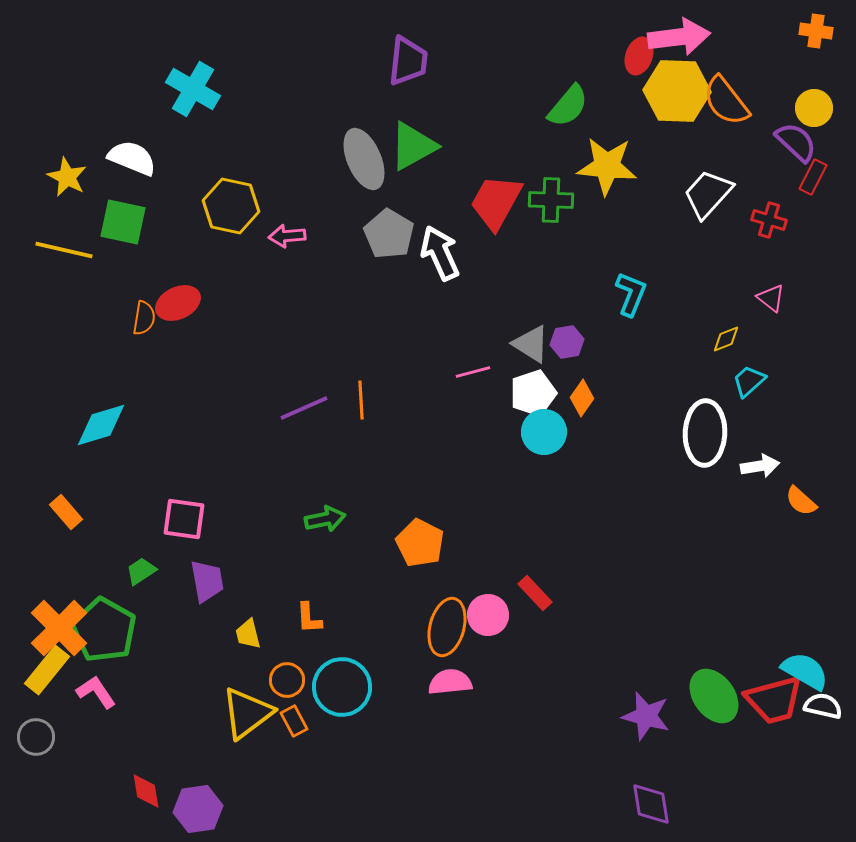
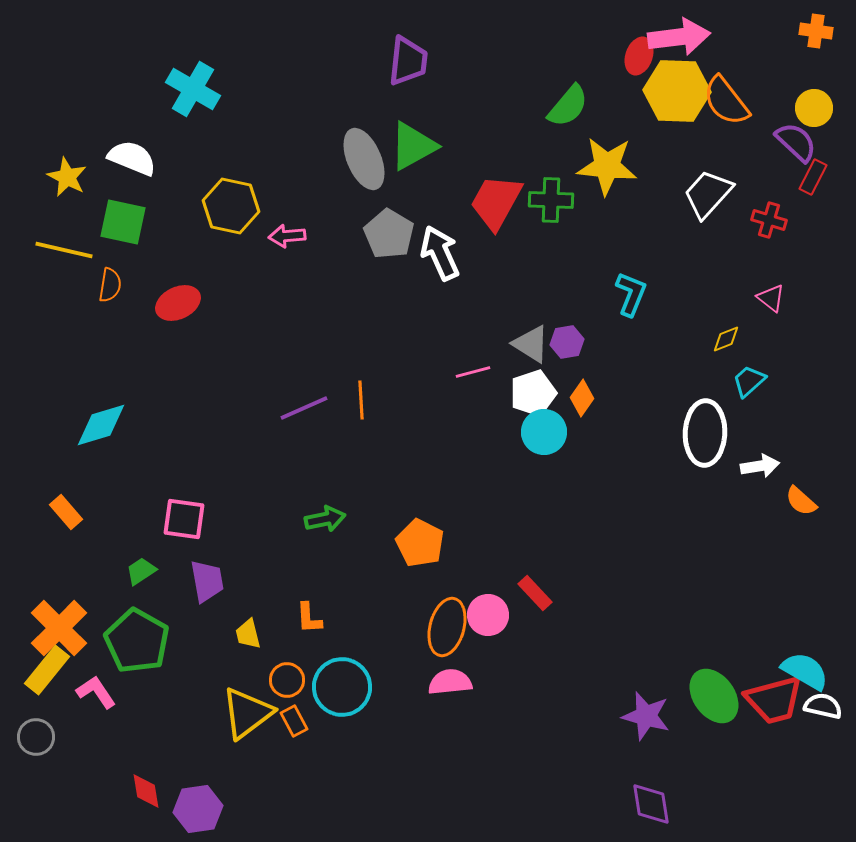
orange semicircle at (144, 318): moved 34 px left, 33 px up
green pentagon at (104, 630): moved 33 px right, 11 px down
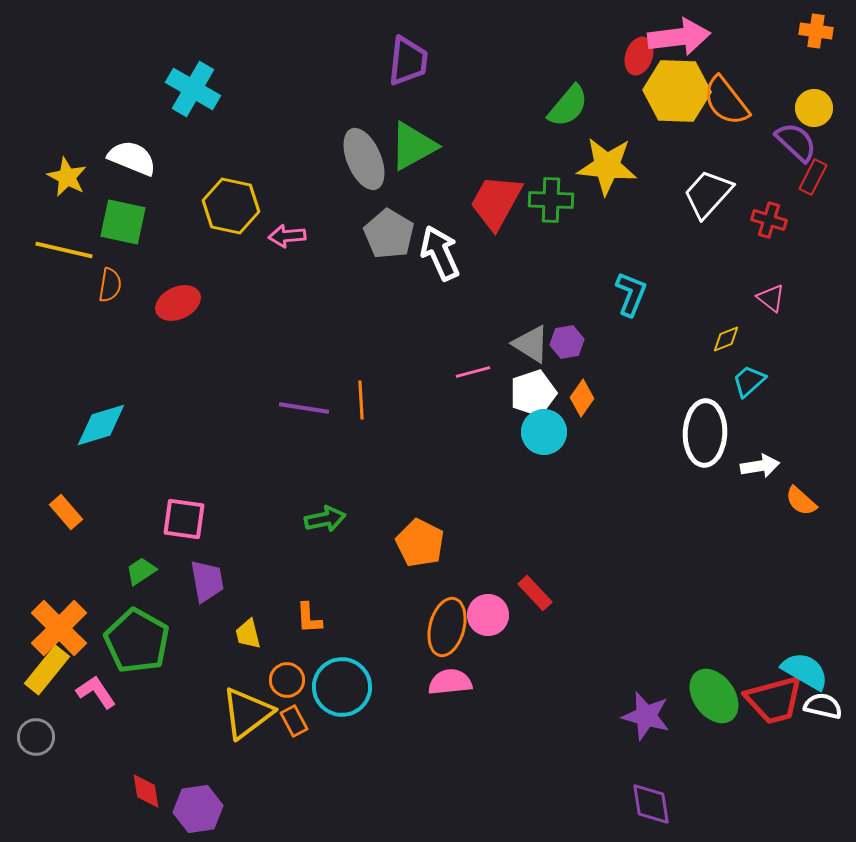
purple line at (304, 408): rotated 33 degrees clockwise
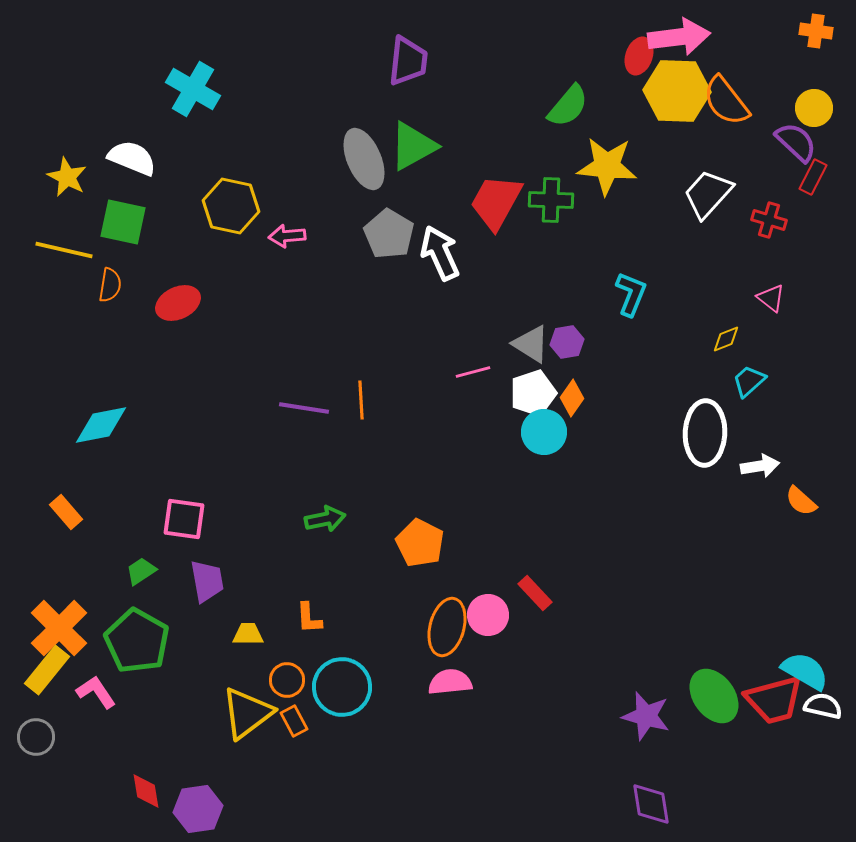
orange diamond at (582, 398): moved 10 px left
cyan diamond at (101, 425): rotated 6 degrees clockwise
yellow trapezoid at (248, 634): rotated 104 degrees clockwise
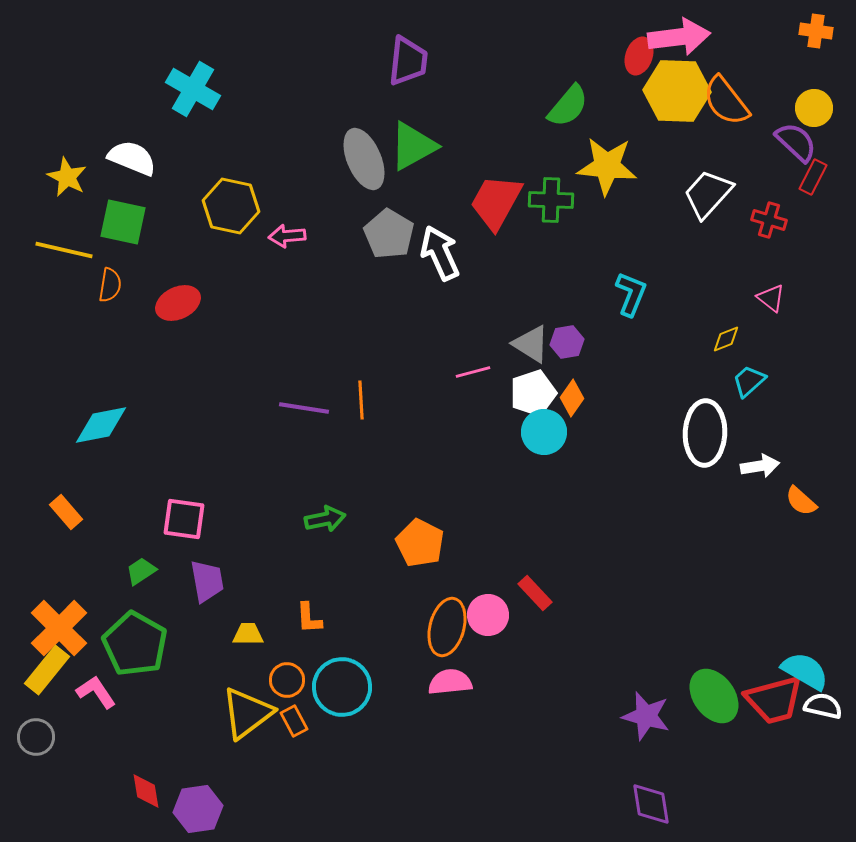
green pentagon at (137, 641): moved 2 px left, 3 px down
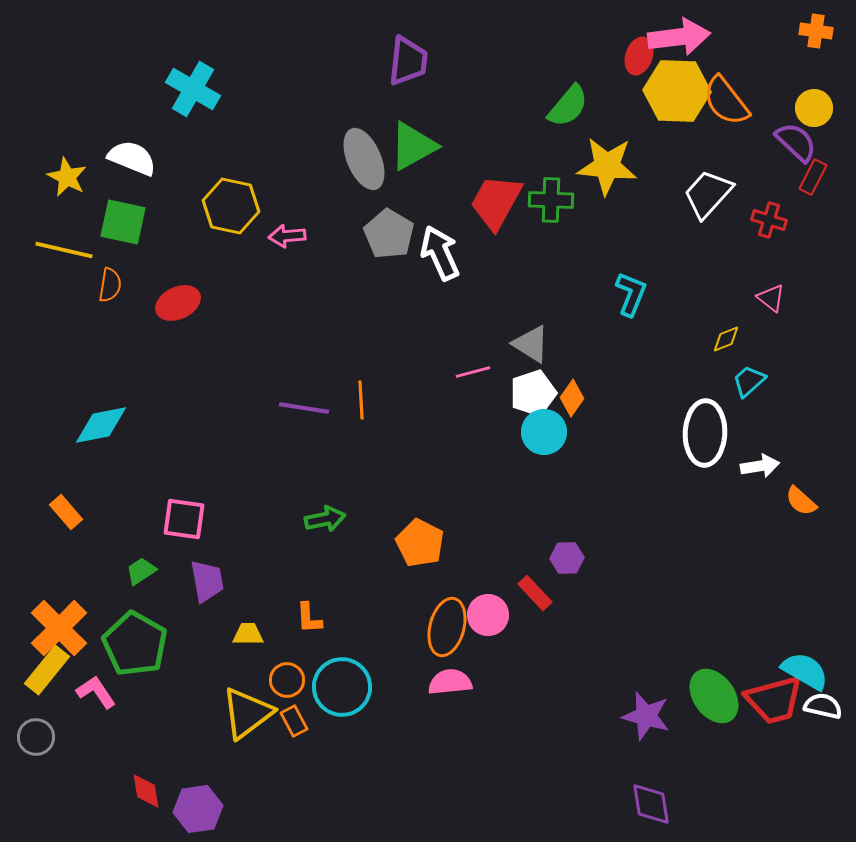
purple hexagon at (567, 342): moved 216 px down; rotated 8 degrees clockwise
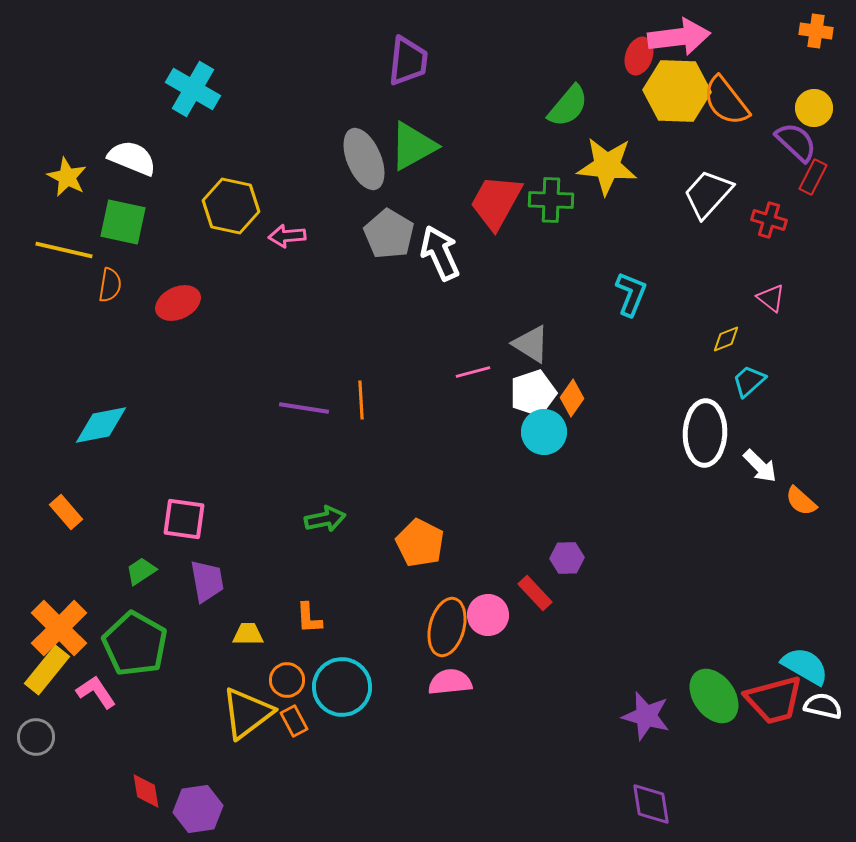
white arrow at (760, 466): rotated 54 degrees clockwise
cyan semicircle at (805, 671): moved 5 px up
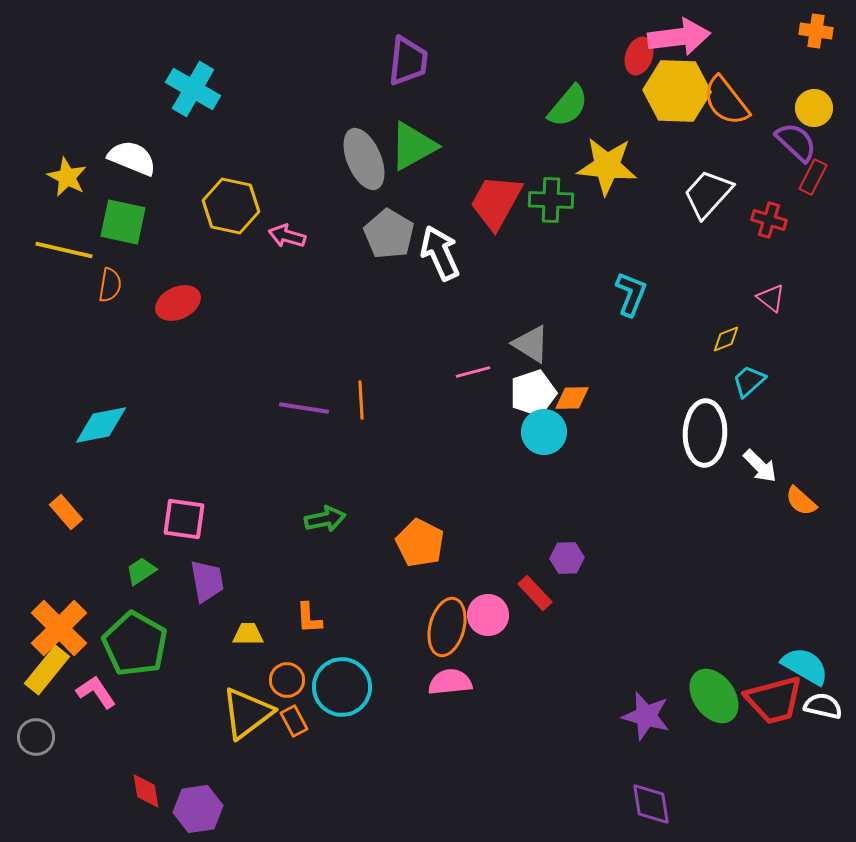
pink arrow at (287, 236): rotated 21 degrees clockwise
orange diamond at (572, 398): rotated 54 degrees clockwise
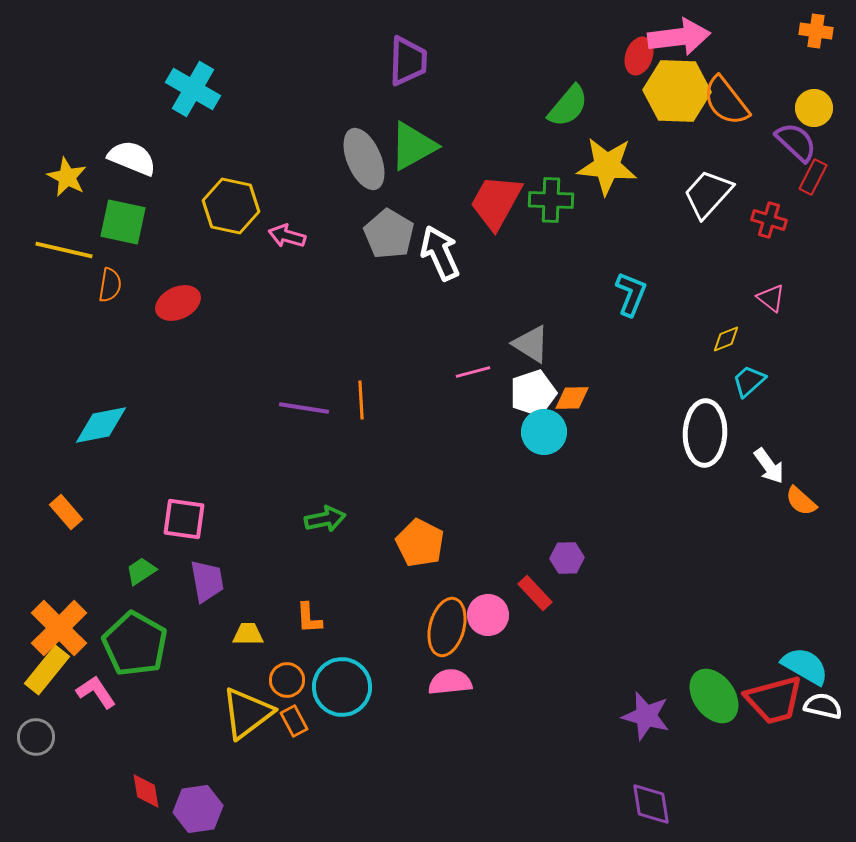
purple trapezoid at (408, 61): rotated 4 degrees counterclockwise
white arrow at (760, 466): moved 9 px right; rotated 9 degrees clockwise
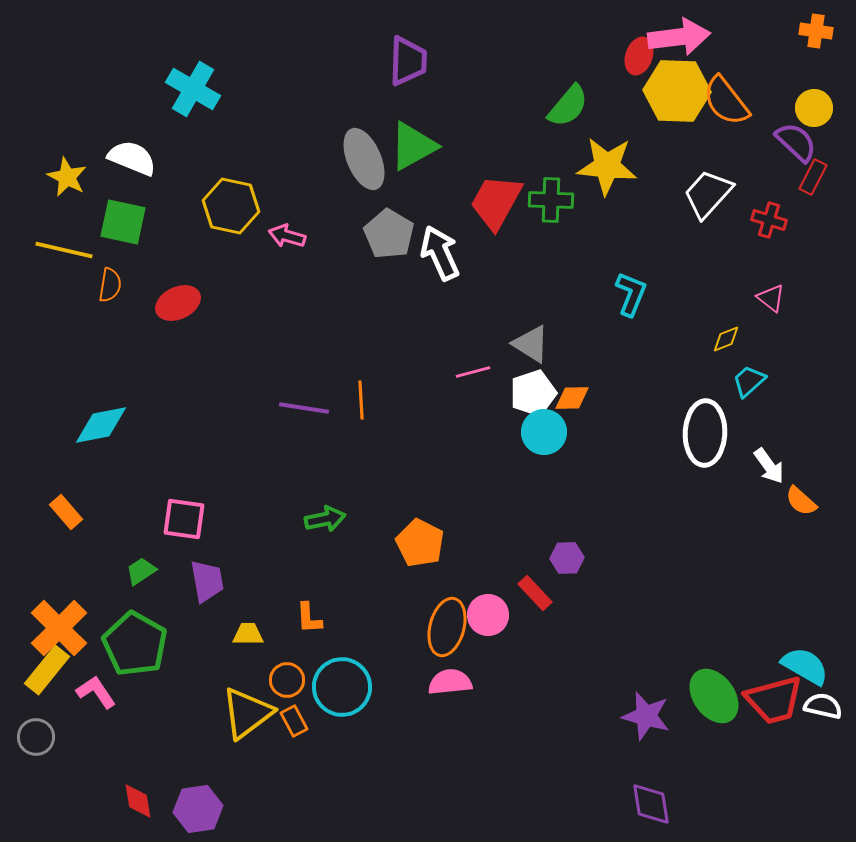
red diamond at (146, 791): moved 8 px left, 10 px down
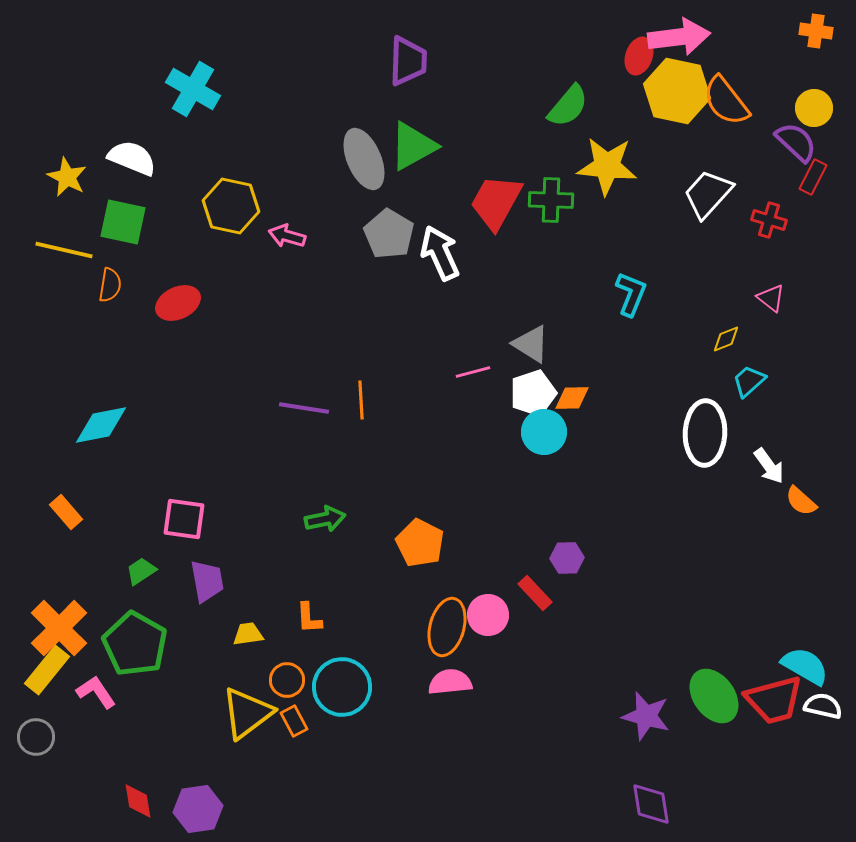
yellow hexagon at (677, 91): rotated 10 degrees clockwise
yellow trapezoid at (248, 634): rotated 8 degrees counterclockwise
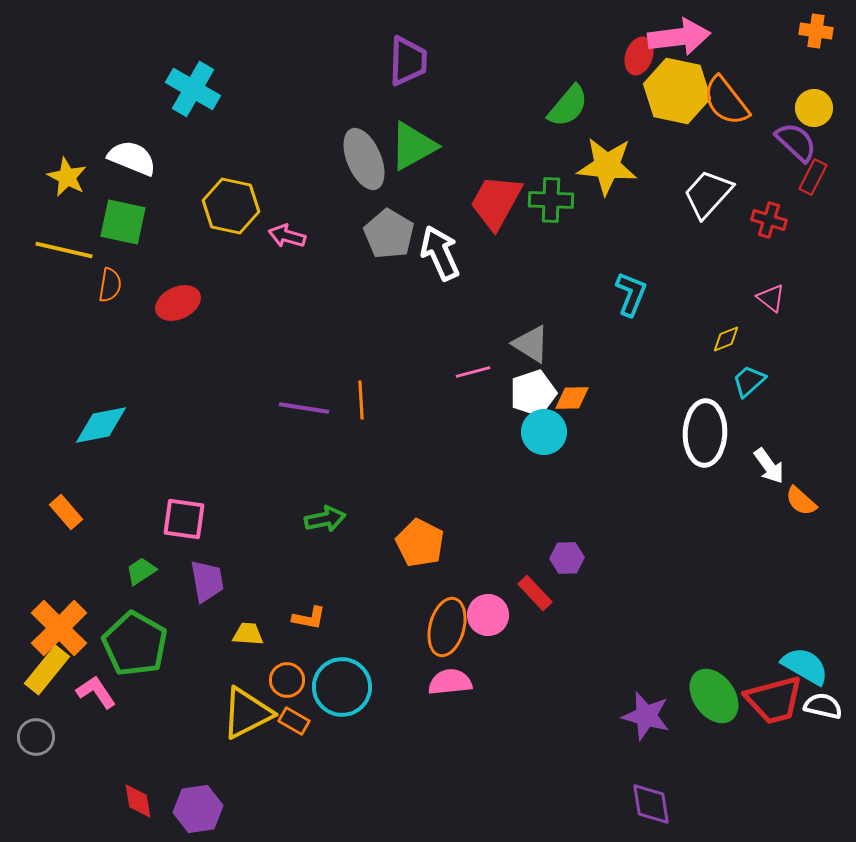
orange L-shape at (309, 618): rotated 76 degrees counterclockwise
yellow trapezoid at (248, 634): rotated 12 degrees clockwise
yellow triangle at (247, 713): rotated 10 degrees clockwise
orange rectangle at (294, 721): rotated 32 degrees counterclockwise
